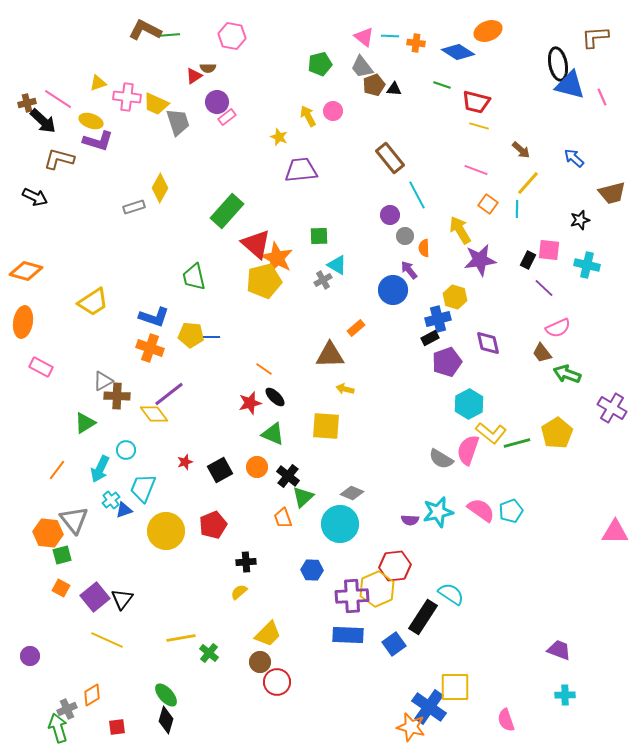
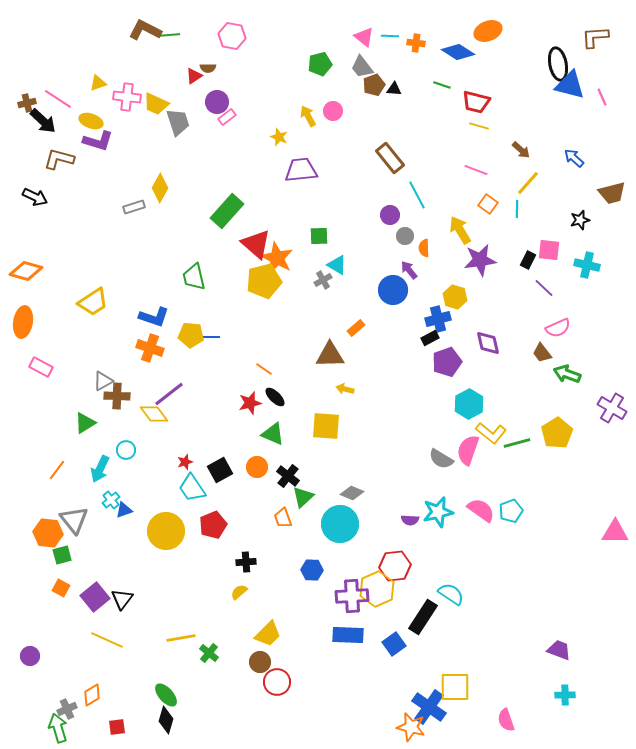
cyan trapezoid at (143, 488): moved 49 px right; rotated 56 degrees counterclockwise
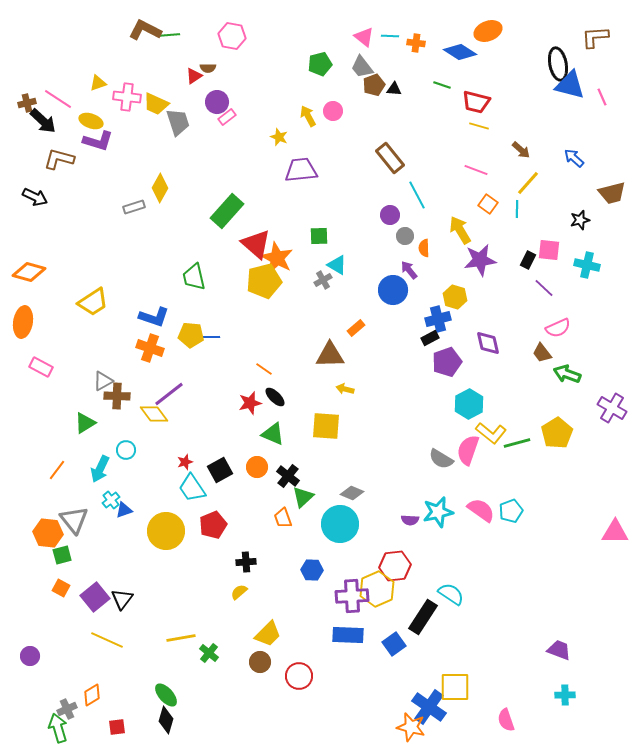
blue diamond at (458, 52): moved 2 px right
orange diamond at (26, 271): moved 3 px right, 1 px down
red circle at (277, 682): moved 22 px right, 6 px up
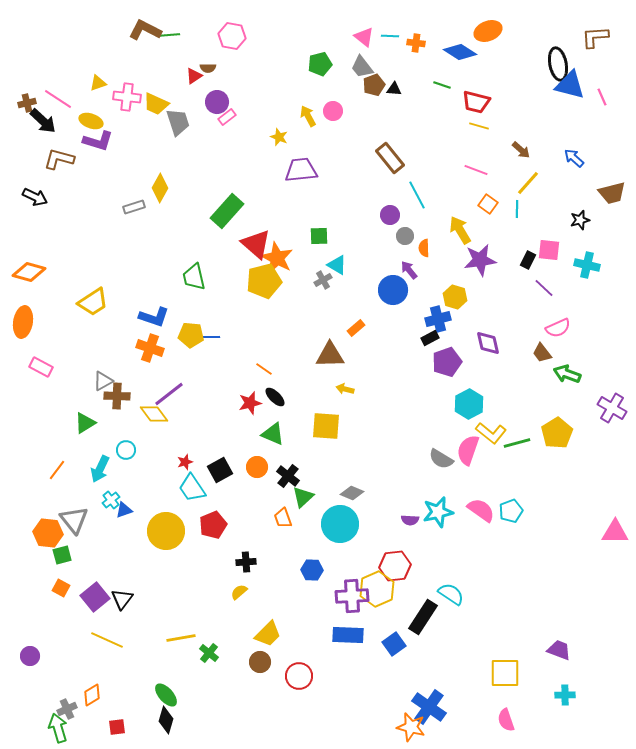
yellow square at (455, 687): moved 50 px right, 14 px up
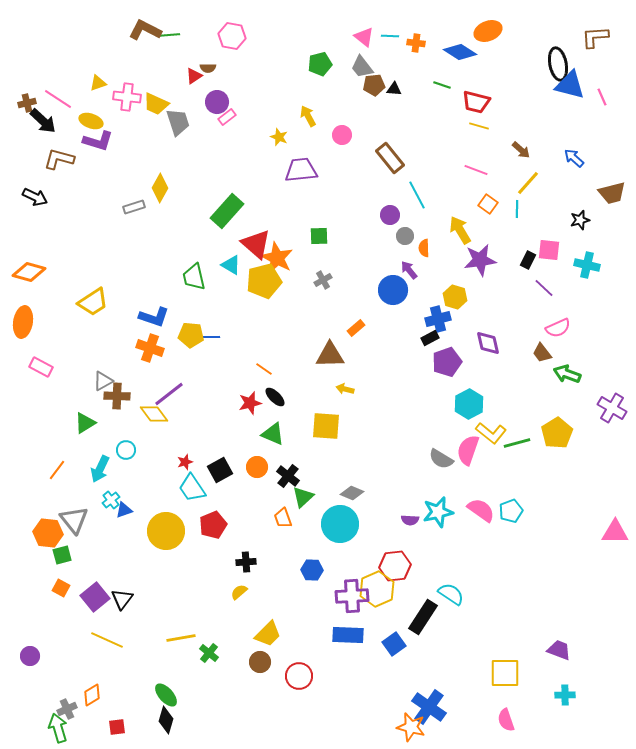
brown pentagon at (374, 85): rotated 15 degrees clockwise
pink circle at (333, 111): moved 9 px right, 24 px down
cyan triangle at (337, 265): moved 106 px left
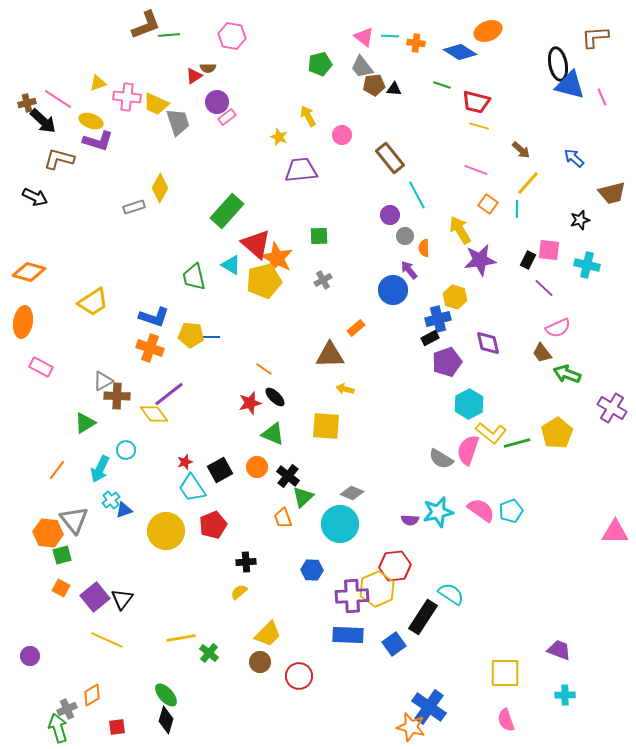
brown L-shape at (145, 30): moved 1 px right, 5 px up; rotated 132 degrees clockwise
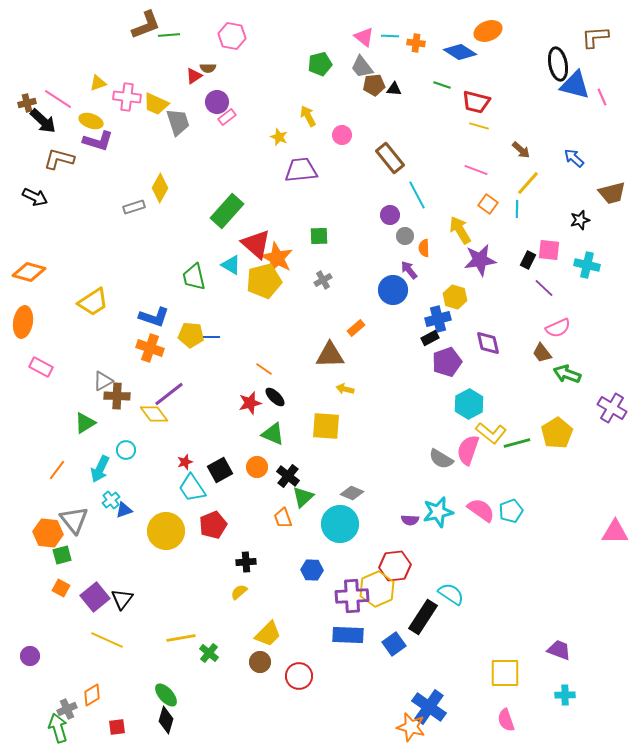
blue triangle at (570, 85): moved 5 px right
